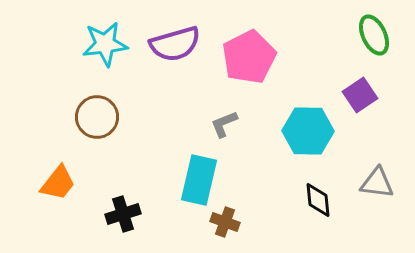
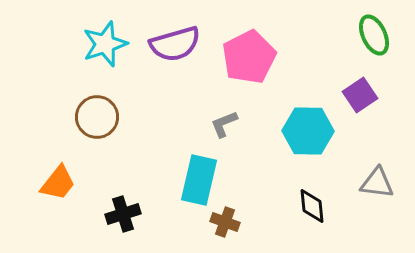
cyan star: rotated 12 degrees counterclockwise
black diamond: moved 6 px left, 6 px down
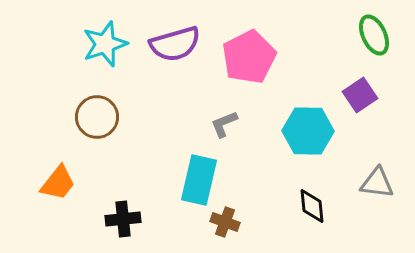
black cross: moved 5 px down; rotated 12 degrees clockwise
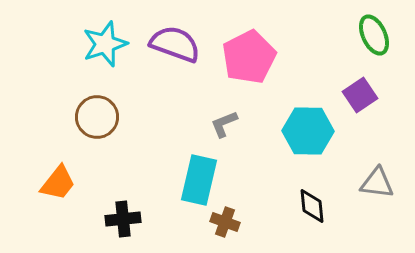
purple semicircle: rotated 144 degrees counterclockwise
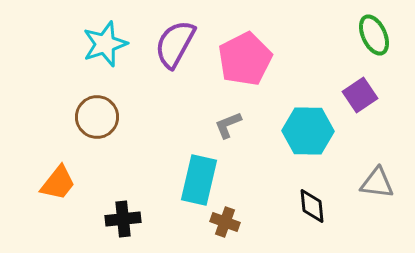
purple semicircle: rotated 81 degrees counterclockwise
pink pentagon: moved 4 px left, 2 px down
gray L-shape: moved 4 px right, 1 px down
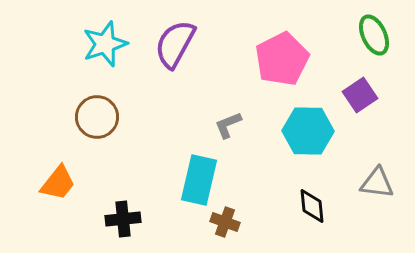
pink pentagon: moved 37 px right
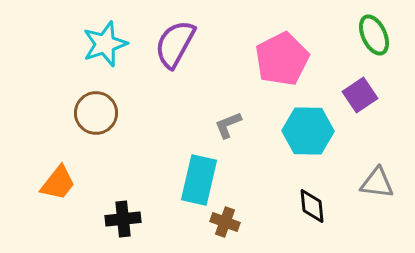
brown circle: moved 1 px left, 4 px up
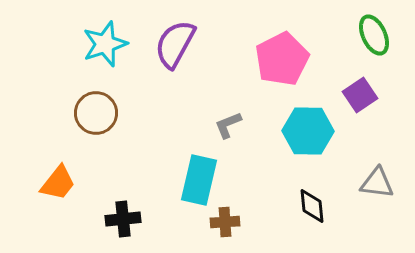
brown cross: rotated 24 degrees counterclockwise
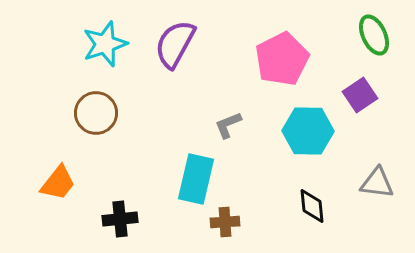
cyan rectangle: moved 3 px left, 1 px up
black cross: moved 3 px left
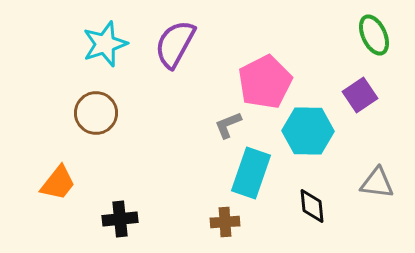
pink pentagon: moved 17 px left, 23 px down
cyan rectangle: moved 55 px right, 6 px up; rotated 6 degrees clockwise
